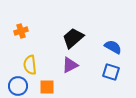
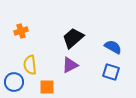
blue circle: moved 4 px left, 4 px up
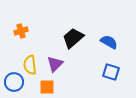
blue semicircle: moved 4 px left, 5 px up
purple triangle: moved 15 px left, 1 px up; rotated 18 degrees counterclockwise
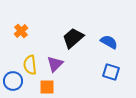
orange cross: rotated 24 degrees counterclockwise
blue circle: moved 1 px left, 1 px up
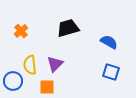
black trapezoid: moved 5 px left, 10 px up; rotated 25 degrees clockwise
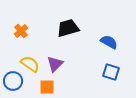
yellow semicircle: moved 1 px up; rotated 132 degrees clockwise
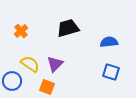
blue semicircle: rotated 36 degrees counterclockwise
blue circle: moved 1 px left
orange square: rotated 21 degrees clockwise
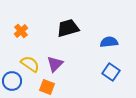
blue square: rotated 18 degrees clockwise
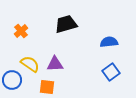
black trapezoid: moved 2 px left, 4 px up
purple triangle: rotated 42 degrees clockwise
blue square: rotated 18 degrees clockwise
blue circle: moved 1 px up
orange square: rotated 14 degrees counterclockwise
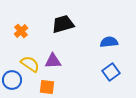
black trapezoid: moved 3 px left
purple triangle: moved 2 px left, 3 px up
